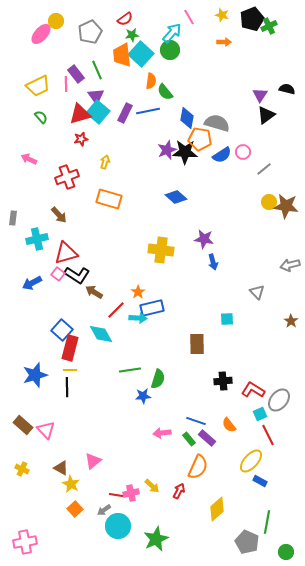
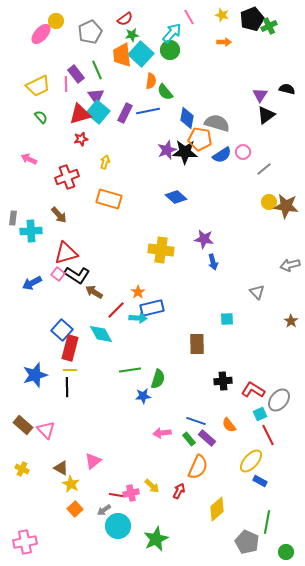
cyan cross at (37, 239): moved 6 px left, 8 px up; rotated 10 degrees clockwise
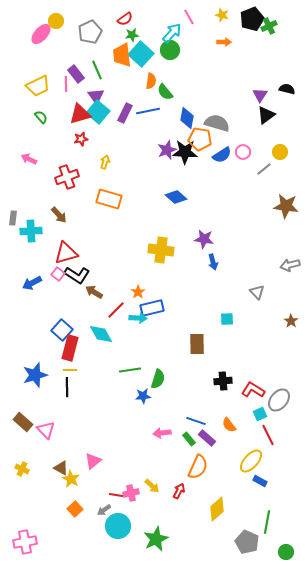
yellow circle at (269, 202): moved 11 px right, 50 px up
brown rectangle at (23, 425): moved 3 px up
yellow star at (71, 484): moved 5 px up
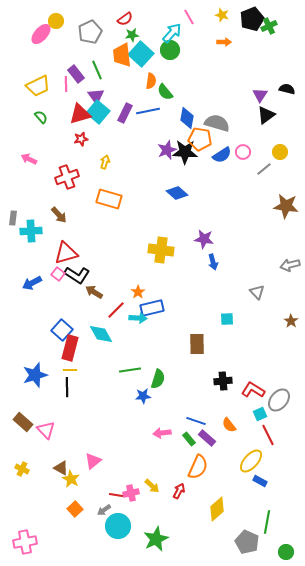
blue diamond at (176, 197): moved 1 px right, 4 px up
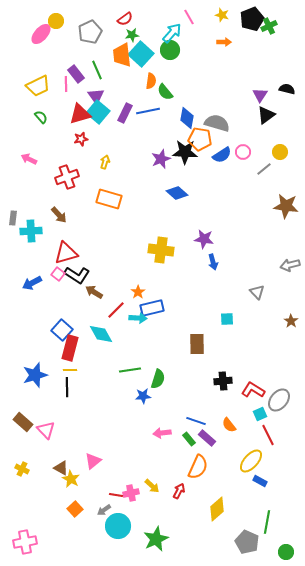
purple star at (167, 150): moved 6 px left, 9 px down
